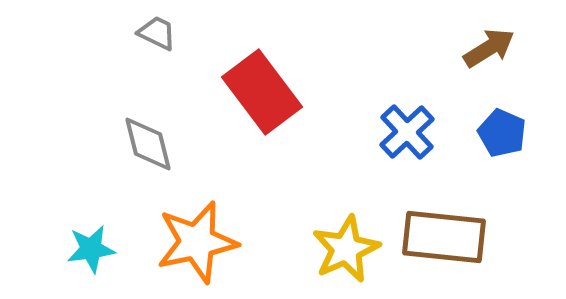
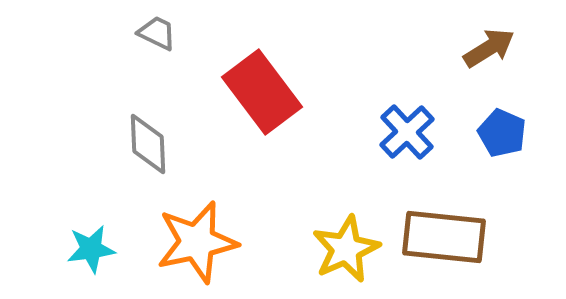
gray diamond: rotated 12 degrees clockwise
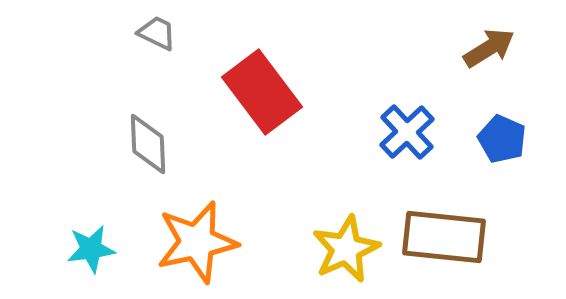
blue pentagon: moved 6 px down
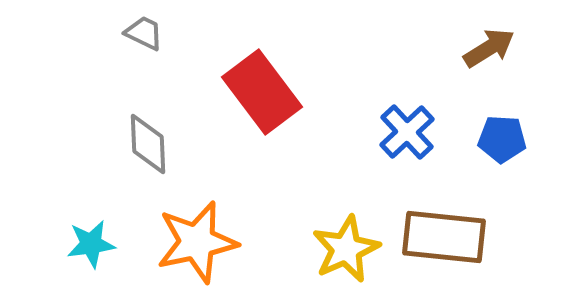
gray trapezoid: moved 13 px left
blue pentagon: rotated 21 degrees counterclockwise
cyan star: moved 5 px up
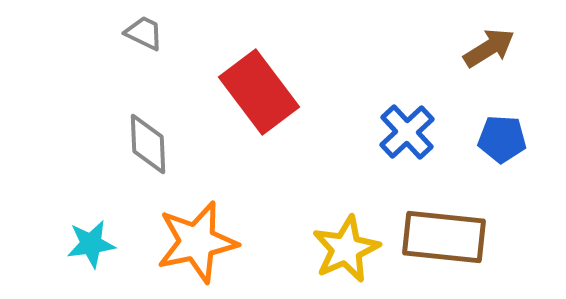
red rectangle: moved 3 px left
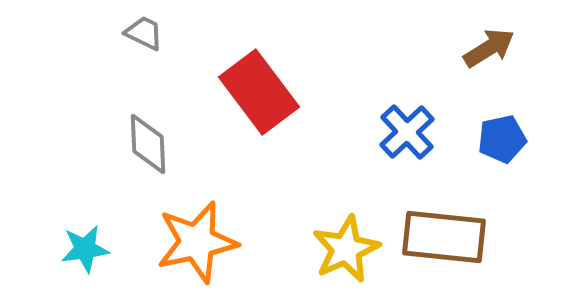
blue pentagon: rotated 15 degrees counterclockwise
cyan star: moved 6 px left, 5 px down
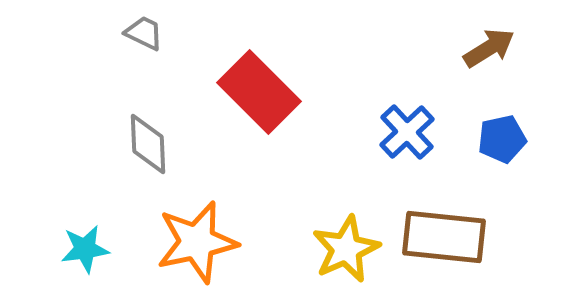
red rectangle: rotated 8 degrees counterclockwise
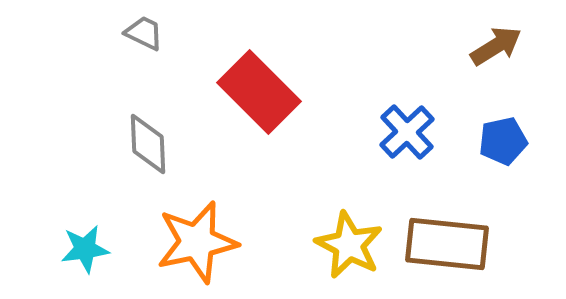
brown arrow: moved 7 px right, 2 px up
blue pentagon: moved 1 px right, 2 px down
brown rectangle: moved 3 px right, 7 px down
yellow star: moved 3 px right, 4 px up; rotated 20 degrees counterclockwise
